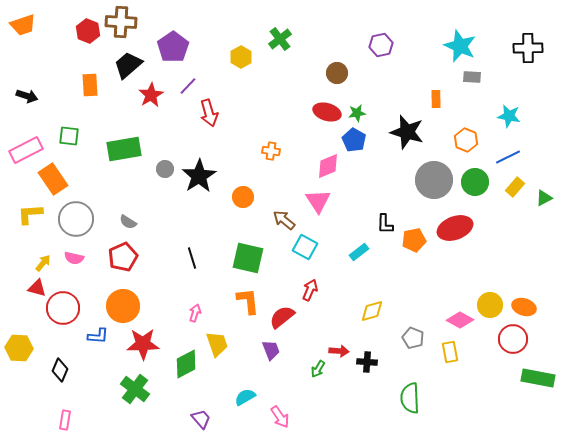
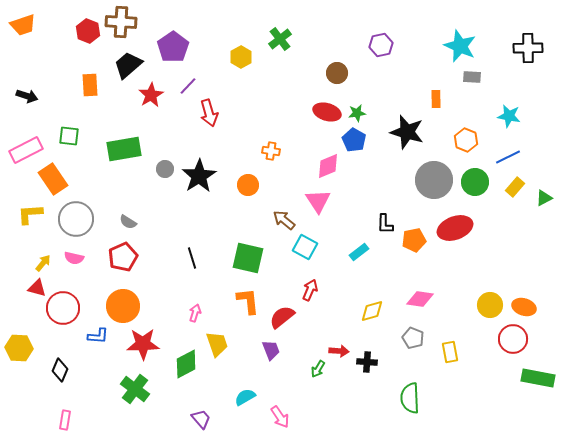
orange circle at (243, 197): moved 5 px right, 12 px up
pink diamond at (460, 320): moved 40 px left, 21 px up; rotated 20 degrees counterclockwise
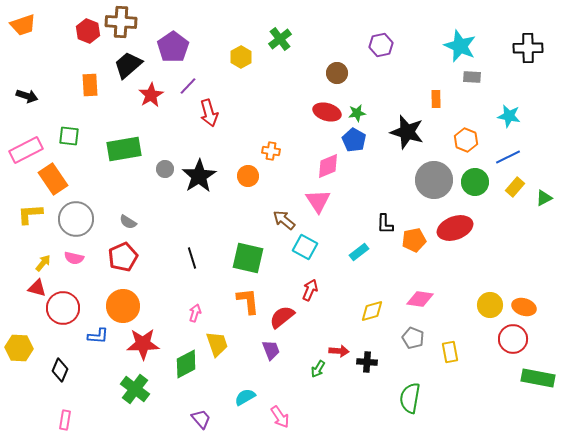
orange circle at (248, 185): moved 9 px up
green semicircle at (410, 398): rotated 12 degrees clockwise
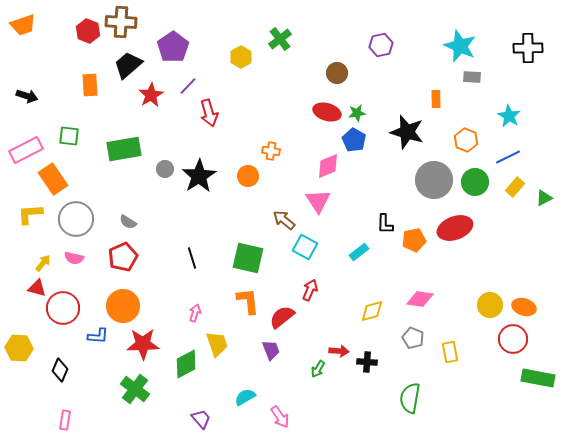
cyan star at (509, 116): rotated 20 degrees clockwise
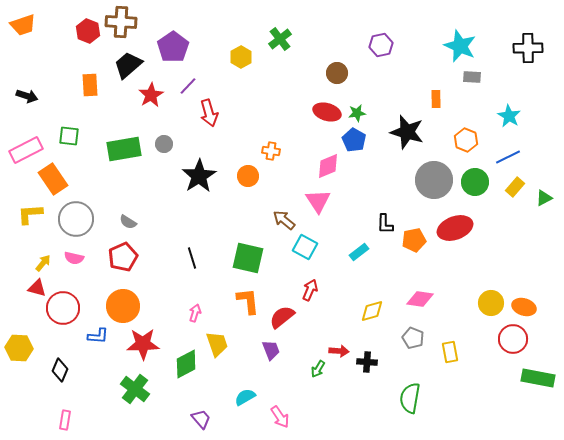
gray circle at (165, 169): moved 1 px left, 25 px up
yellow circle at (490, 305): moved 1 px right, 2 px up
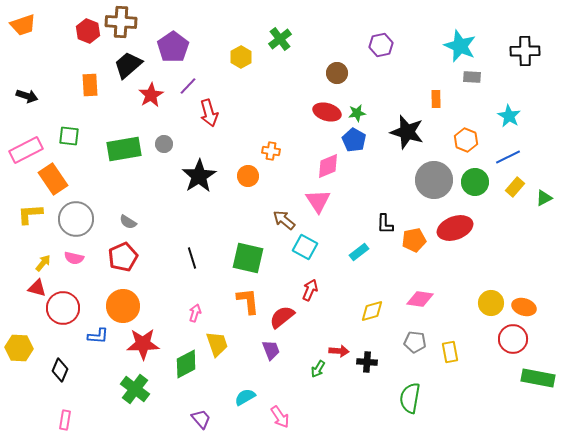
black cross at (528, 48): moved 3 px left, 3 px down
gray pentagon at (413, 338): moved 2 px right, 4 px down; rotated 15 degrees counterclockwise
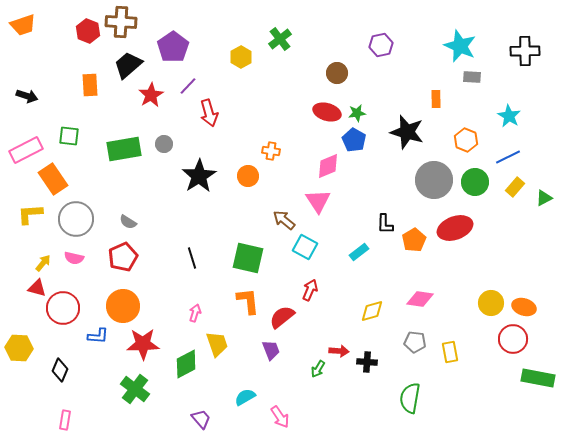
orange pentagon at (414, 240): rotated 20 degrees counterclockwise
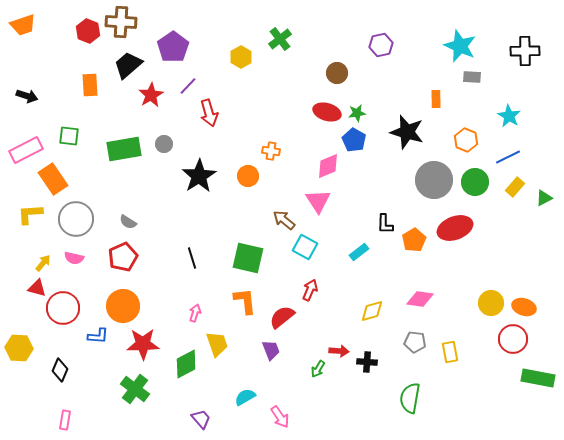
orange L-shape at (248, 301): moved 3 px left
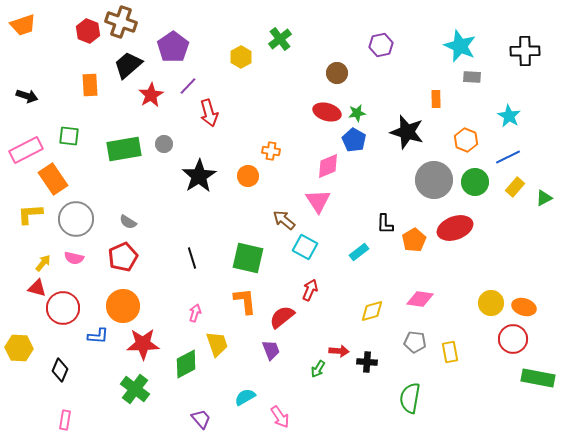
brown cross at (121, 22): rotated 16 degrees clockwise
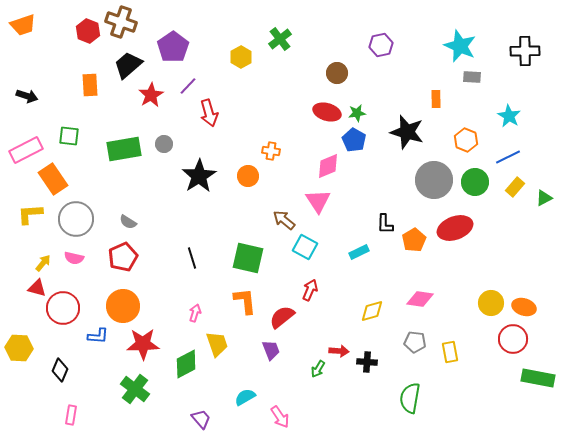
cyan rectangle at (359, 252): rotated 12 degrees clockwise
pink rectangle at (65, 420): moved 6 px right, 5 px up
